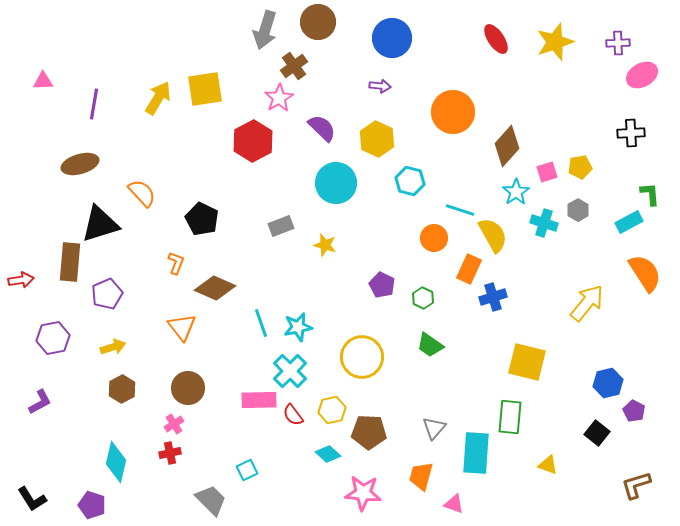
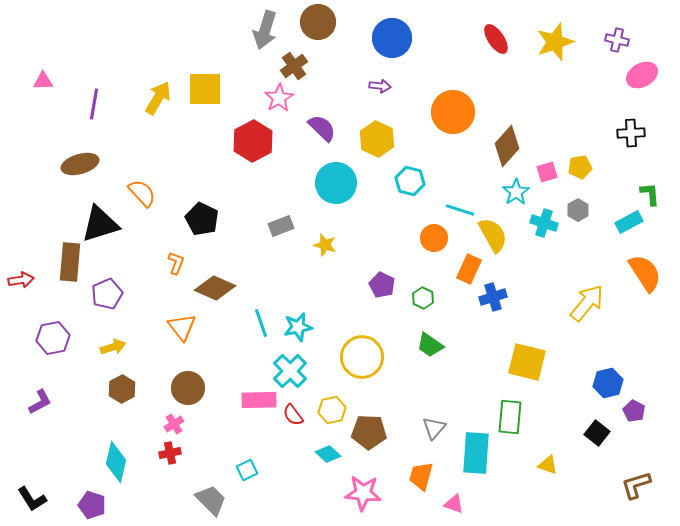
purple cross at (618, 43): moved 1 px left, 3 px up; rotated 15 degrees clockwise
yellow square at (205, 89): rotated 9 degrees clockwise
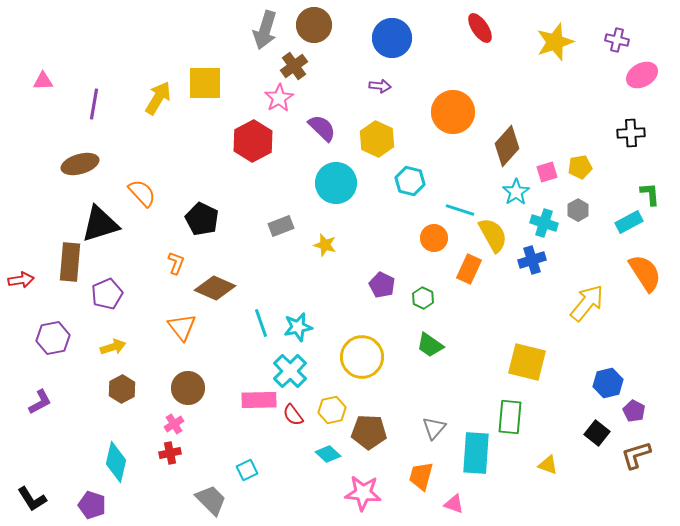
brown circle at (318, 22): moved 4 px left, 3 px down
red ellipse at (496, 39): moved 16 px left, 11 px up
yellow square at (205, 89): moved 6 px up
blue cross at (493, 297): moved 39 px right, 37 px up
brown L-shape at (636, 485): moved 30 px up
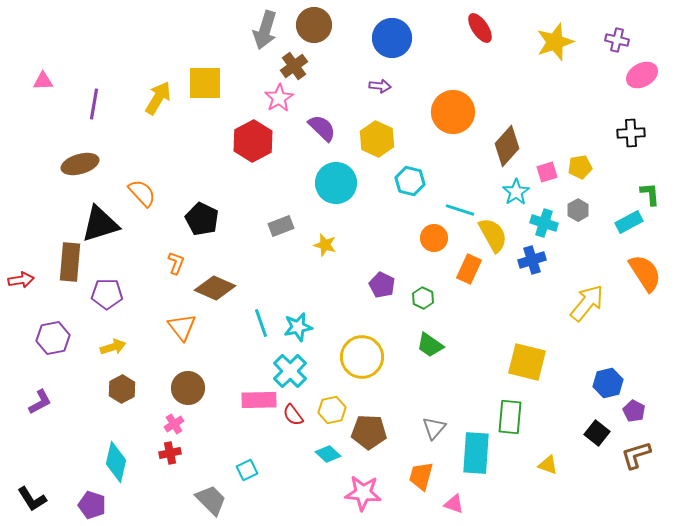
purple pentagon at (107, 294): rotated 24 degrees clockwise
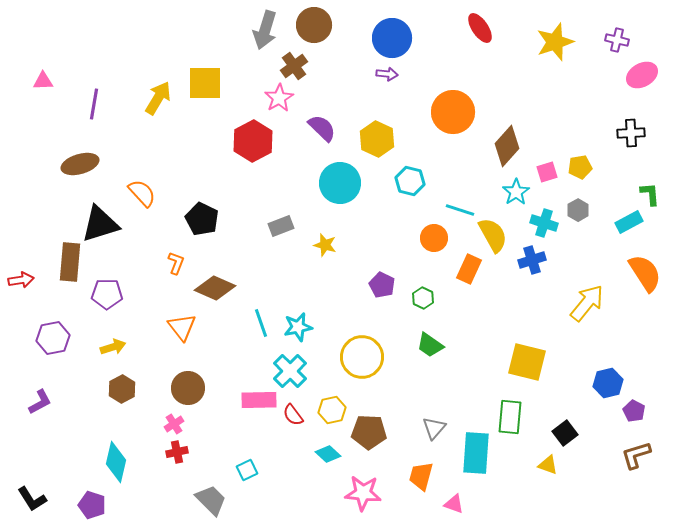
purple arrow at (380, 86): moved 7 px right, 12 px up
cyan circle at (336, 183): moved 4 px right
black square at (597, 433): moved 32 px left; rotated 15 degrees clockwise
red cross at (170, 453): moved 7 px right, 1 px up
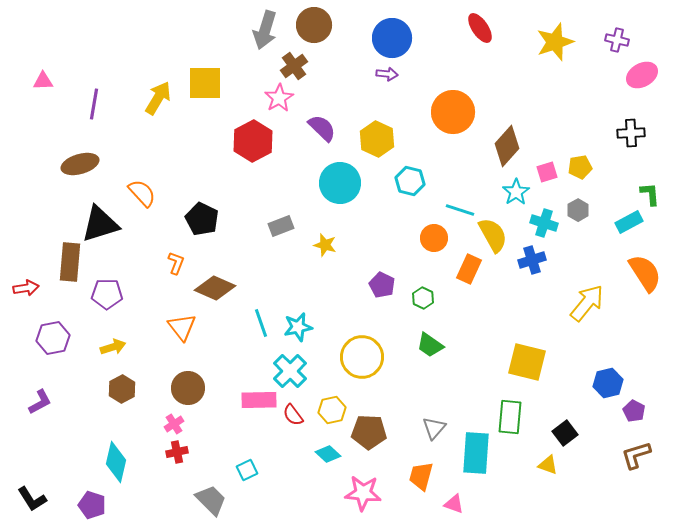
red arrow at (21, 280): moved 5 px right, 8 px down
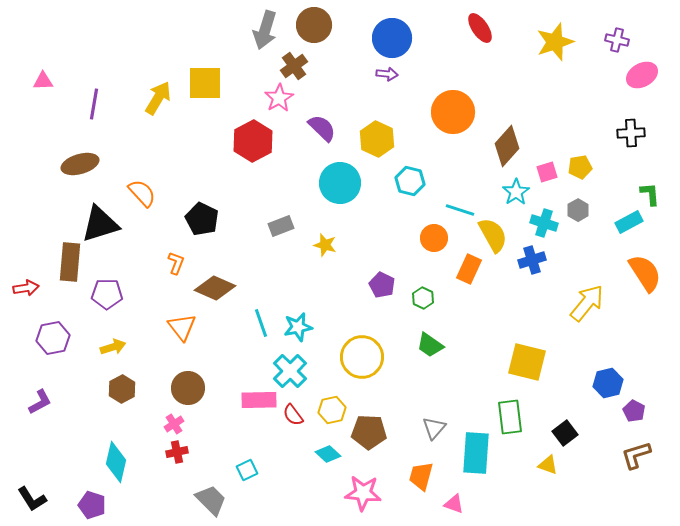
green rectangle at (510, 417): rotated 12 degrees counterclockwise
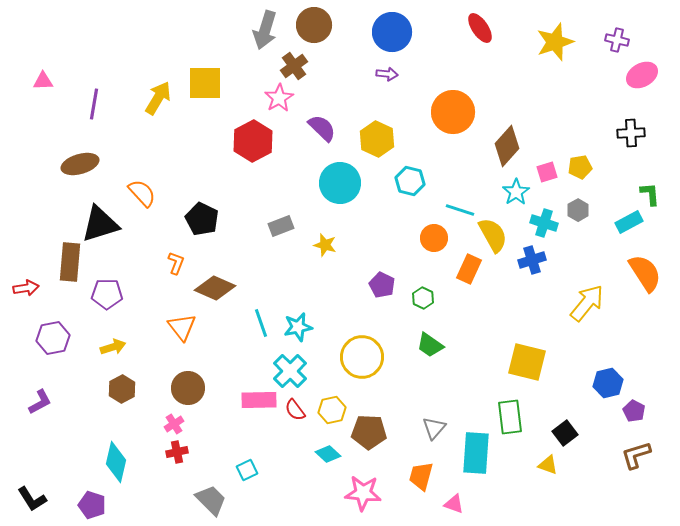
blue circle at (392, 38): moved 6 px up
red semicircle at (293, 415): moved 2 px right, 5 px up
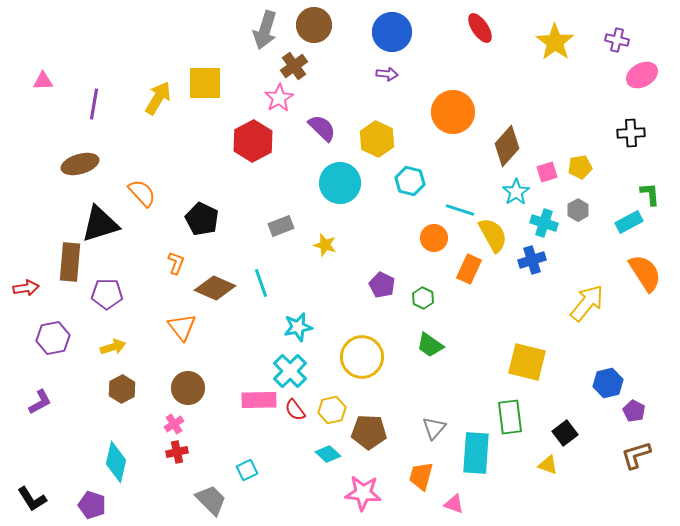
yellow star at (555, 42): rotated 18 degrees counterclockwise
cyan line at (261, 323): moved 40 px up
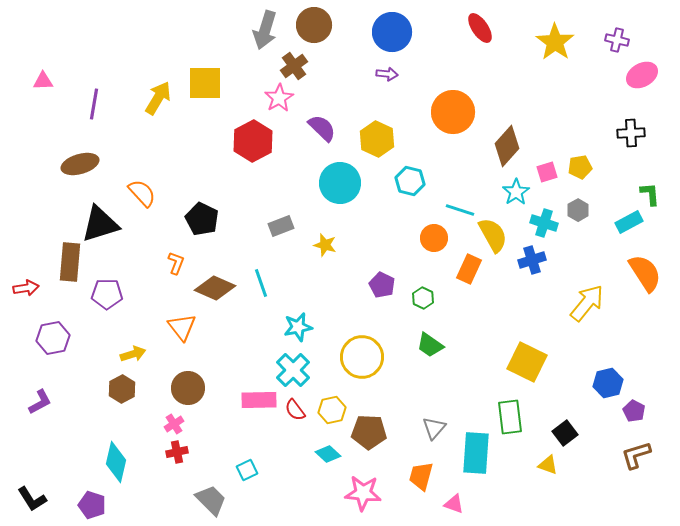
yellow arrow at (113, 347): moved 20 px right, 7 px down
yellow square at (527, 362): rotated 12 degrees clockwise
cyan cross at (290, 371): moved 3 px right, 1 px up
